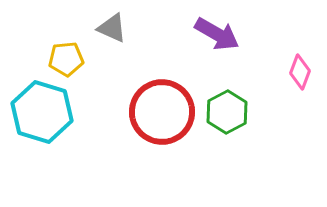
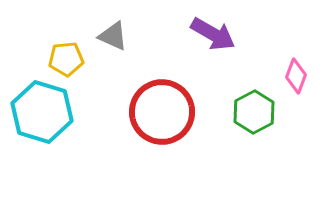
gray triangle: moved 1 px right, 8 px down
purple arrow: moved 4 px left
pink diamond: moved 4 px left, 4 px down
green hexagon: moved 27 px right
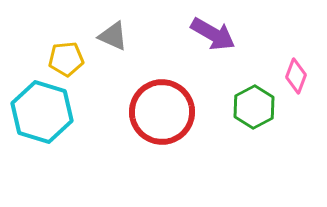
green hexagon: moved 5 px up
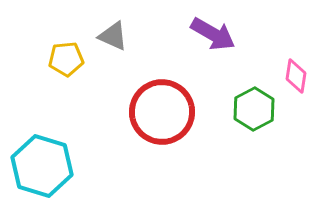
pink diamond: rotated 12 degrees counterclockwise
green hexagon: moved 2 px down
cyan hexagon: moved 54 px down
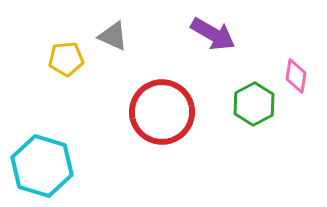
green hexagon: moved 5 px up
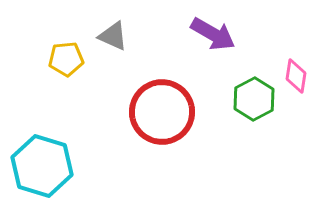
green hexagon: moved 5 px up
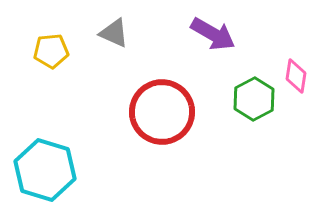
gray triangle: moved 1 px right, 3 px up
yellow pentagon: moved 15 px left, 8 px up
cyan hexagon: moved 3 px right, 4 px down
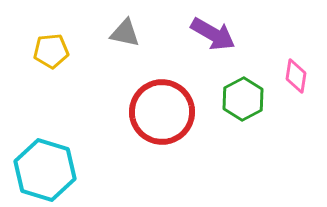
gray triangle: moved 11 px right; rotated 12 degrees counterclockwise
green hexagon: moved 11 px left
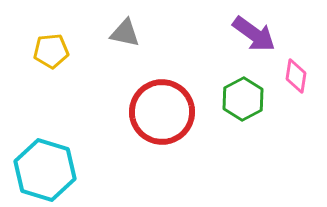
purple arrow: moved 41 px right; rotated 6 degrees clockwise
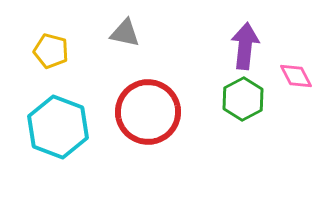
purple arrow: moved 9 px left, 12 px down; rotated 120 degrees counterclockwise
yellow pentagon: rotated 20 degrees clockwise
pink diamond: rotated 36 degrees counterclockwise
red circle: moved 14 px left
cyan hexagon: moved 13 px right, 43 px up; rotated 4 degrees clockwise
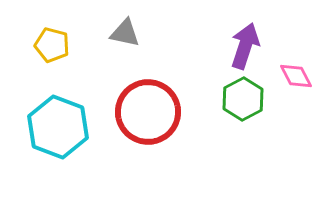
purple arrow: rotated 12 degrees clockwise
yellow pentagon: moved 1 px right, 6 px up
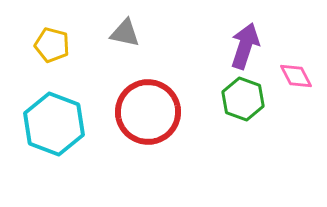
green hexagon: rotated 12 degrees counterclockwise
cyan hexagon: moved 4 px left, 3 px up
